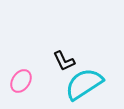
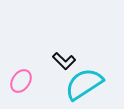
black L-shape: rotated 20 degrees counterclockwise
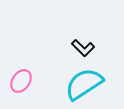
black L-shape: moved 19 px right, 13 px up
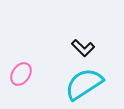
pink ellipse: moved 7 px up
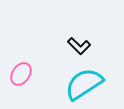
black L-shape: moved 4 px left, 2 px up
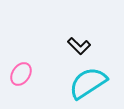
cyan semicircle: moved 4 px right, 1 px up
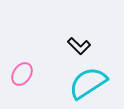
pink ellipse: moved 1 px right
